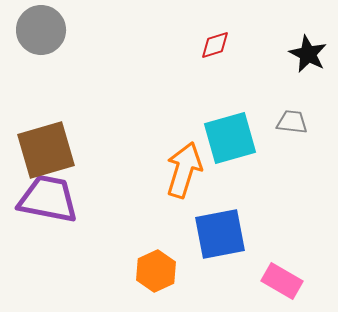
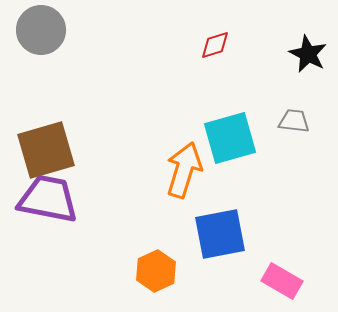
gray trapezoid: moved 2 px right, 1 px up
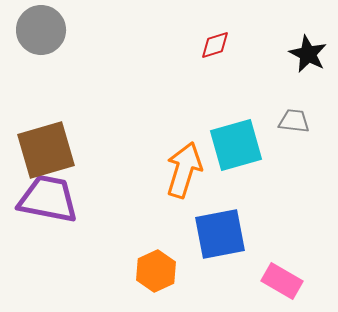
cyan square: moved 6 px right, 7 px down
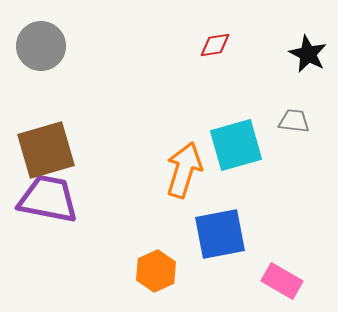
gray circle: moved 16 px down
red diamond: rotated 8 degrees clockwise
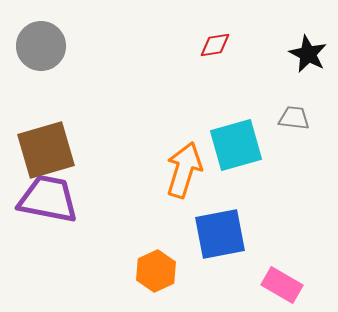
gray trapezoid: moved 3 px up
pink rectangle: moved 4 px down
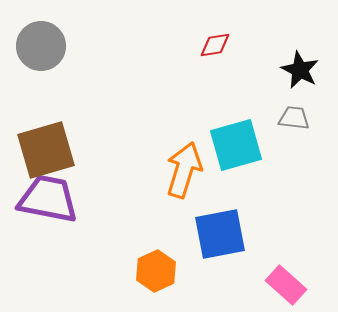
black star: moved 8 px left, 16 px down
pink rectangle: moved 4 px right; rotated 12 degrees clockwise
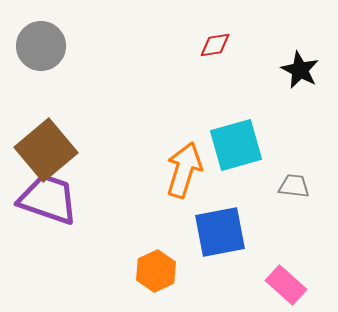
gray trapezoid: moved 68 px down
brown square: rotated 24 degrees counterclockwise
purple trapezoid: rotated 8 degrees clockwise
blue square: moved 2 px up
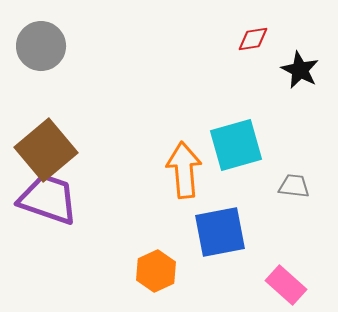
red diamond: moved 38 px right, 6 px up
orange arrow: rotated 22 degrees counterclockwise
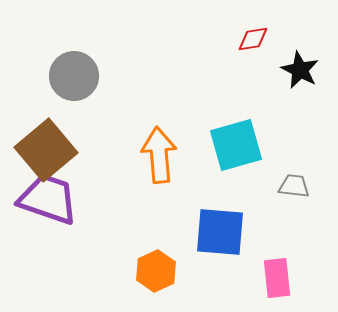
gray circle: moved 33 px right, 30 px down
orange arrow: moved 25 px left, 15 px up
blue square: rotated 16 degrees clockwise
pink rectangle: moved 9 px left, 7 px up; rotated 42 degrees clockwise
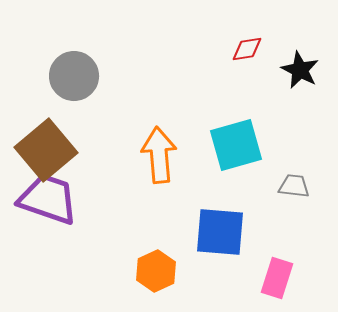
red diamond: moved 6 px left, 10 px down
pink rectangle: rotated 24 degrees clockwise
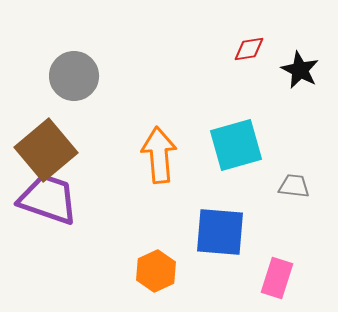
red diamond: moved 2 px right
